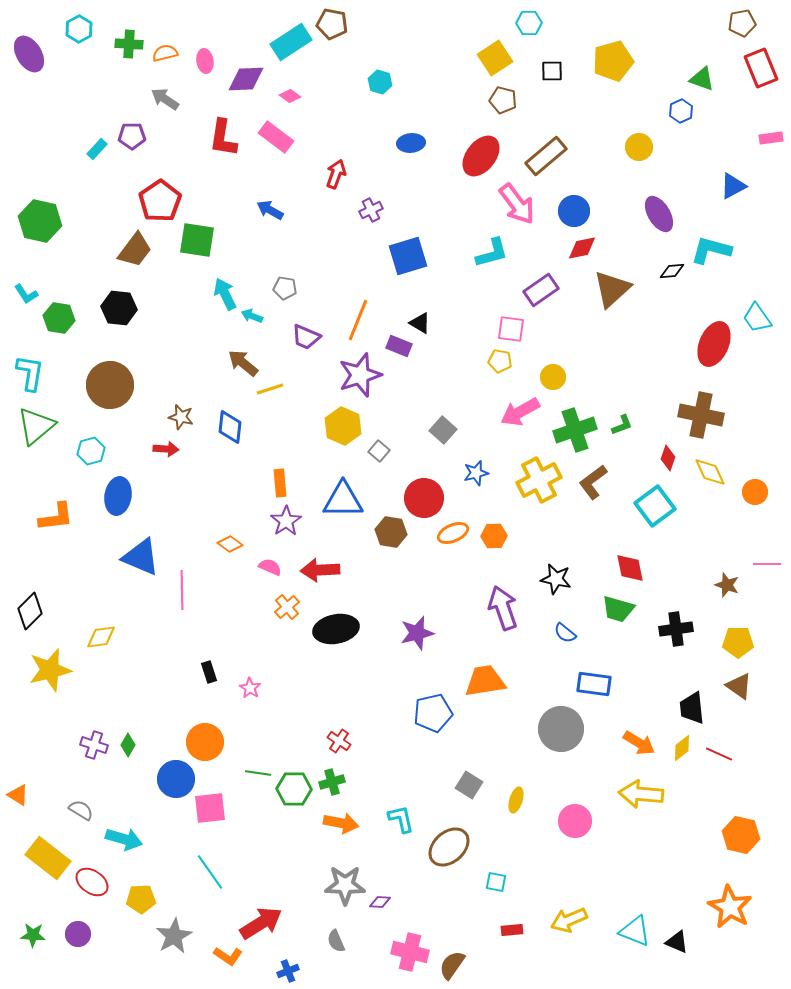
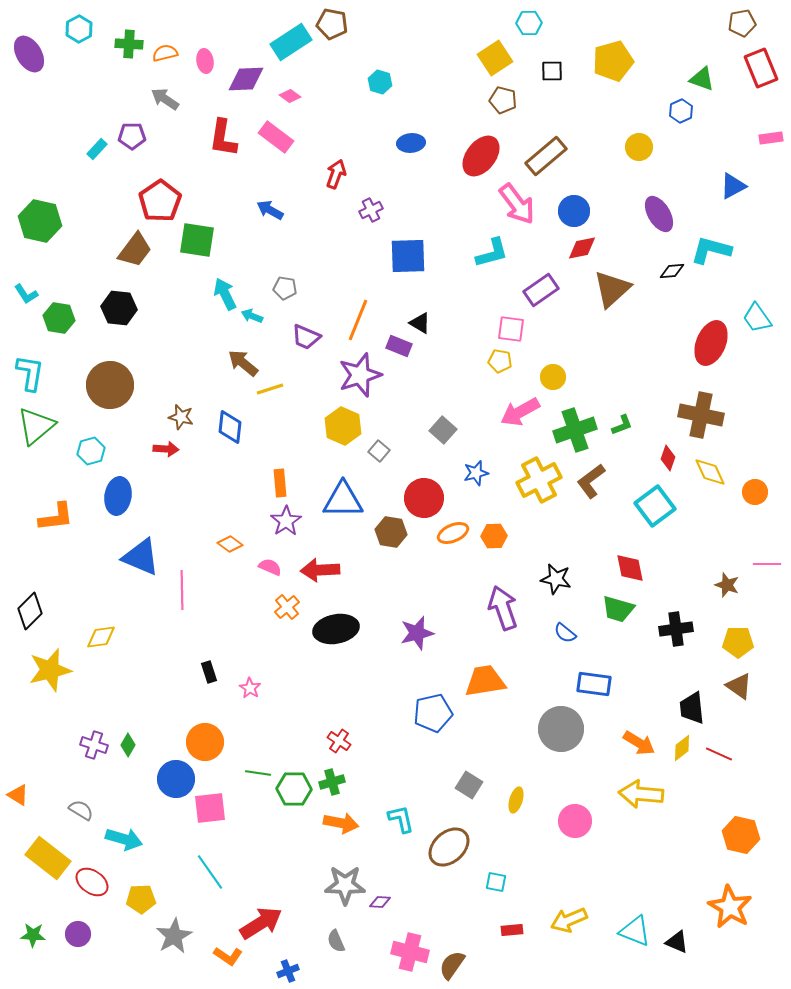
blue square at (408, 256): rotated 15 degrees clockwise
red ellipse at (714, 344): moved 3 px left, 1 px up
brown L-shape at (593, 482): moved 2 px left, 1 px up
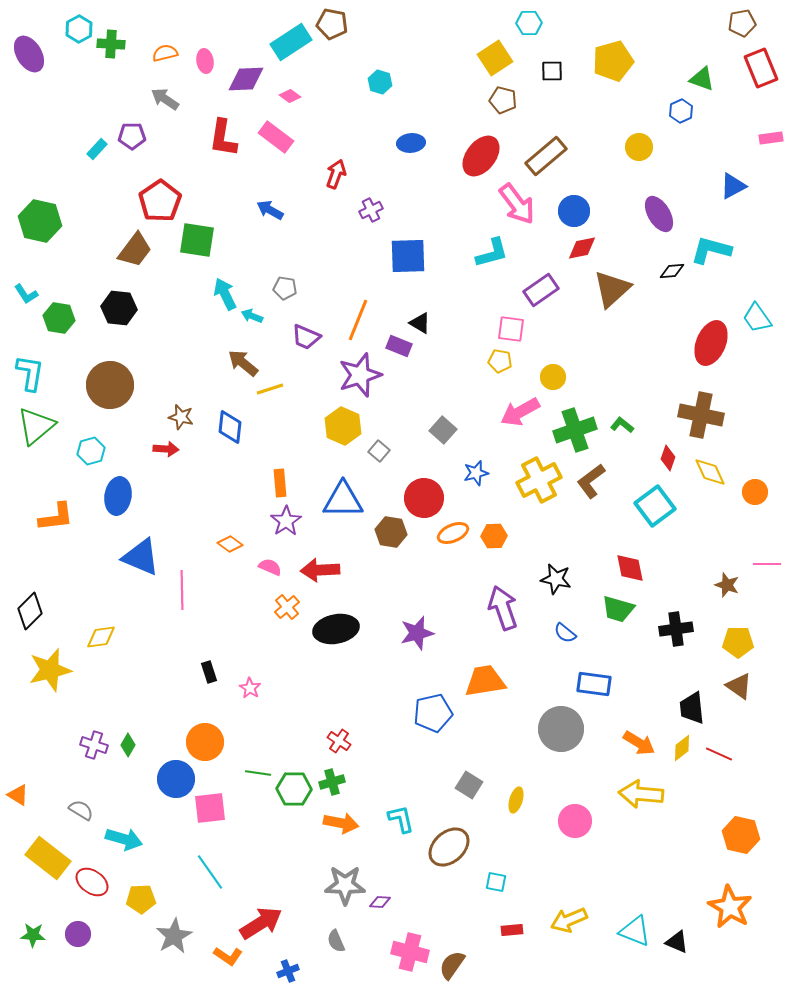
green cross at (129, 44): moved 18 px left
green L-shape at (622, 425): rotated 120 degrees counterclockwise
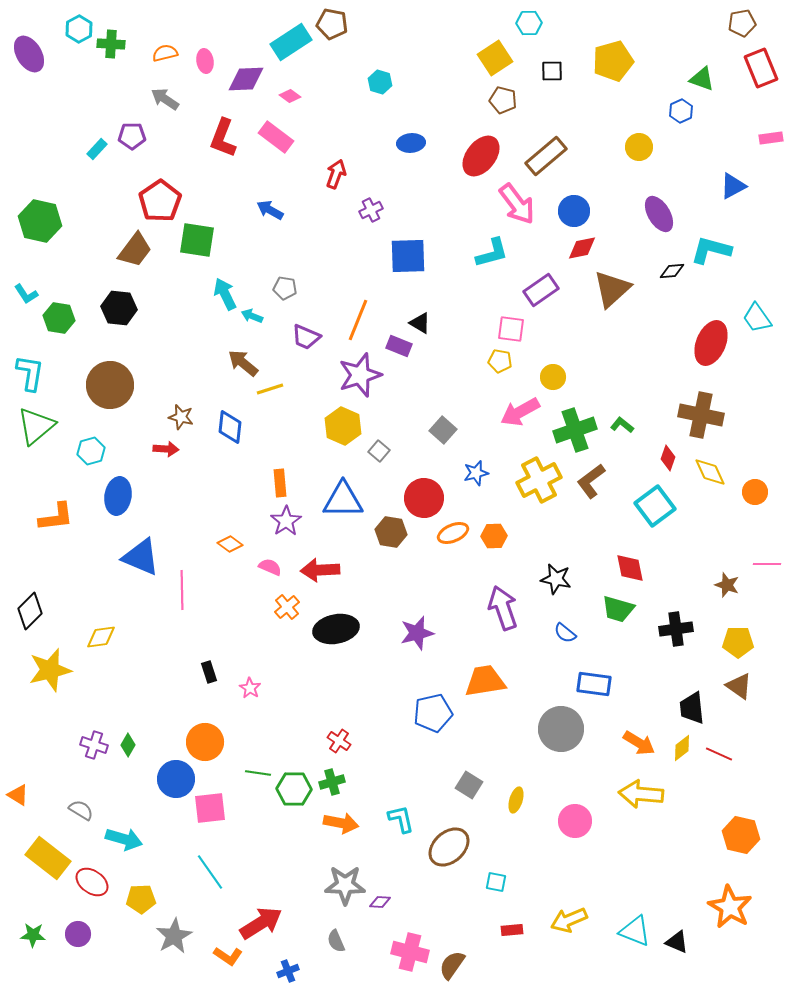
red L-shape at (223, 138): rotated 12 degrees clockwise
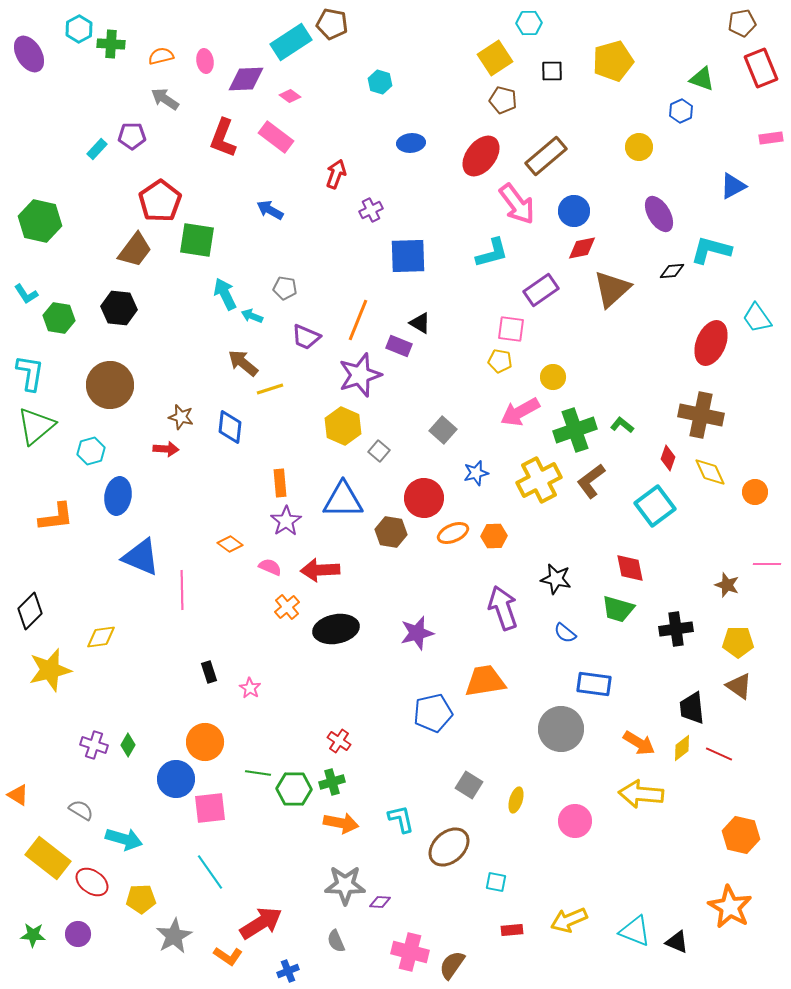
orange semicircle at (165, 53): moved 4 px left, 3 px down
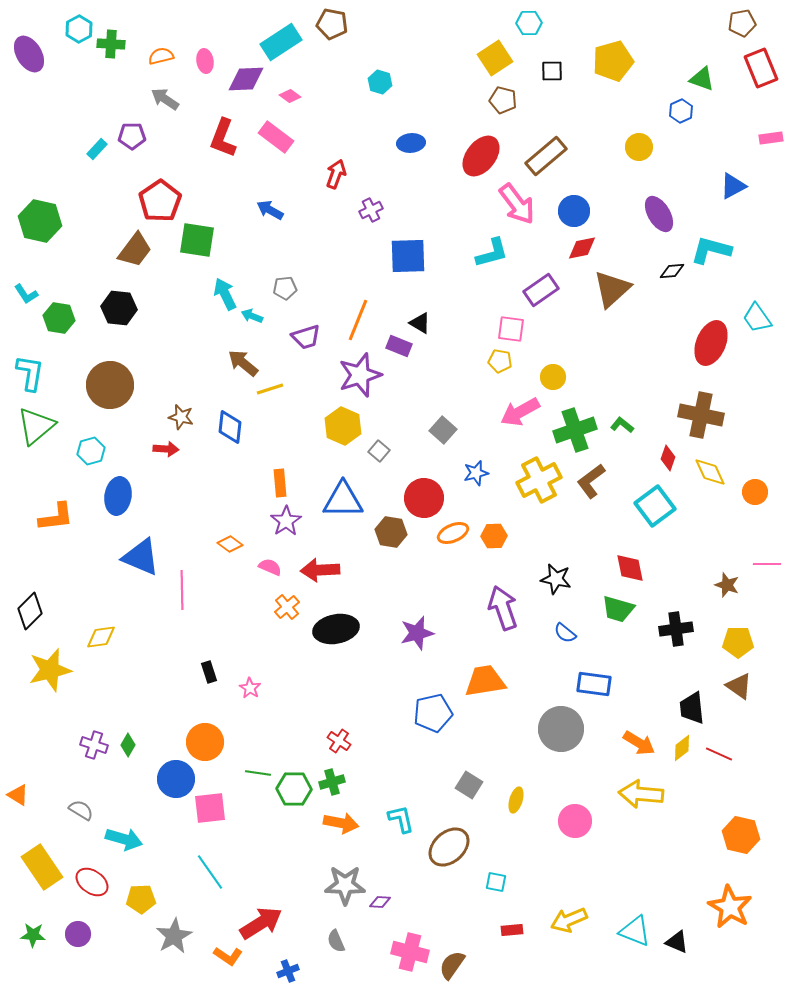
cyan rectangle at (291, 42): moved 10 px left
gray pentagon at (285, 288): rotated 15 degrees counterclockwise
purple trapezoid at (306, 337): rotated 40 degrees counterclockwise
yellow rectangle at (48, 858): moved 6 px left, 9 px down; rotated 18 degrees clockwise
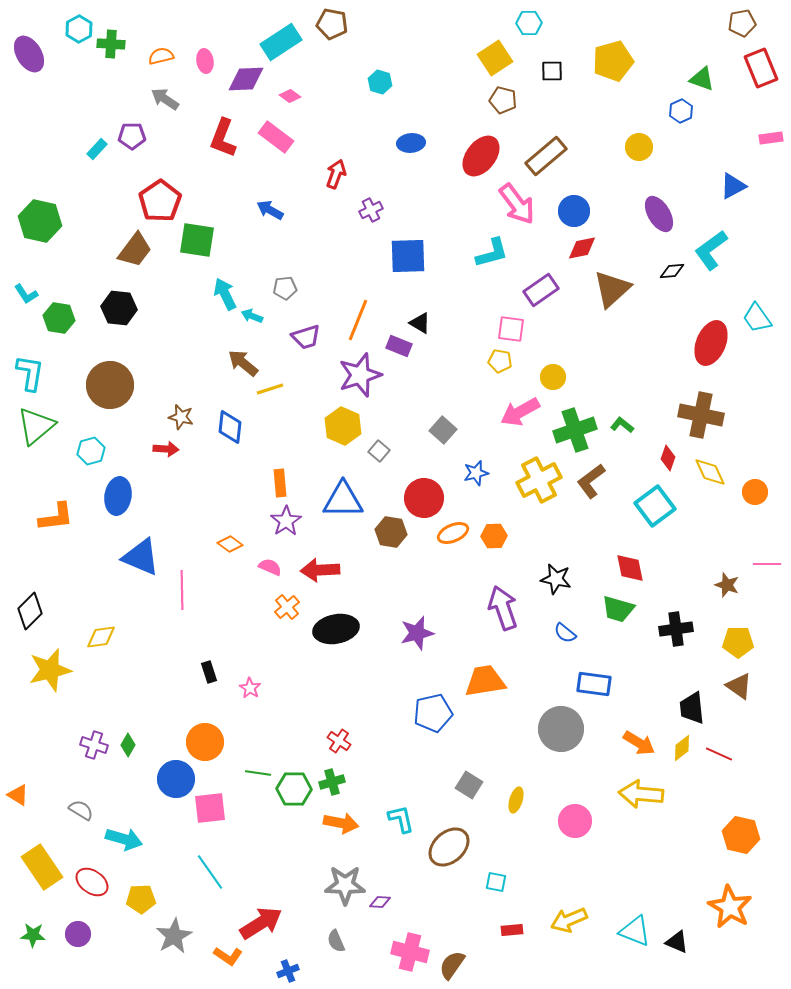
cyan L-shape at (711, 250): rotated 51 degrees counterclockwise
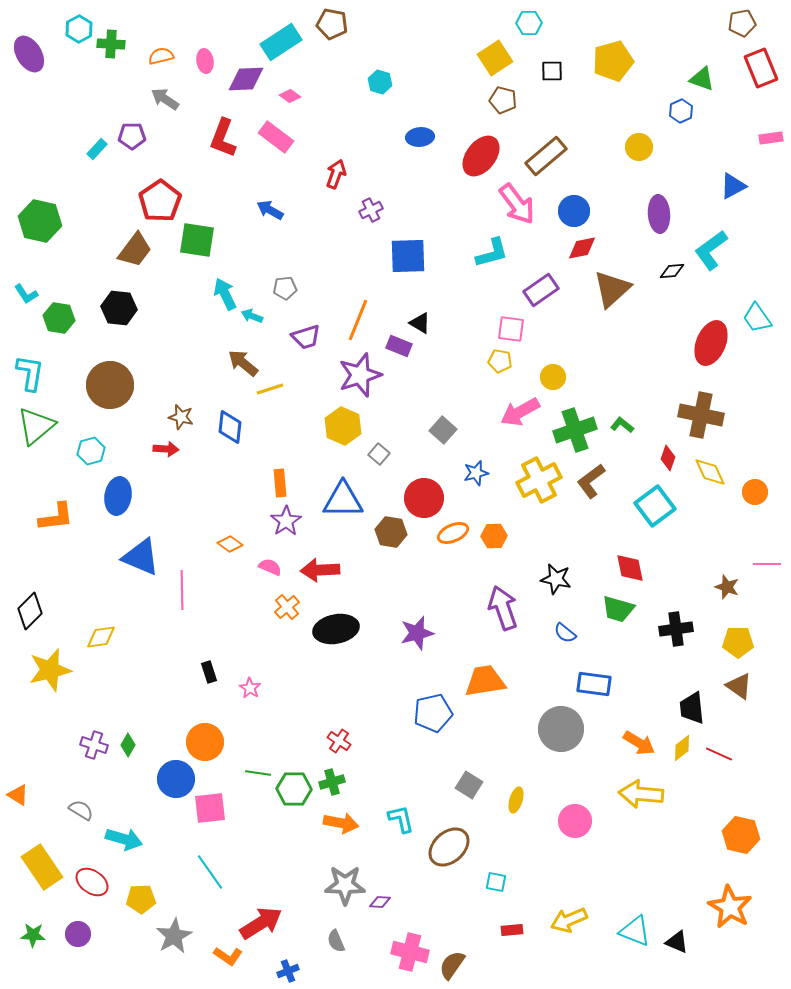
blue ellipse at (411, 143): moved 9 px right, 6 px up
purple ellipse at (659, 214): rotated 27 degrees clockwise
gray square at (379, 451): moved 3 px down
brown star at (727, 585): moved 2 px down
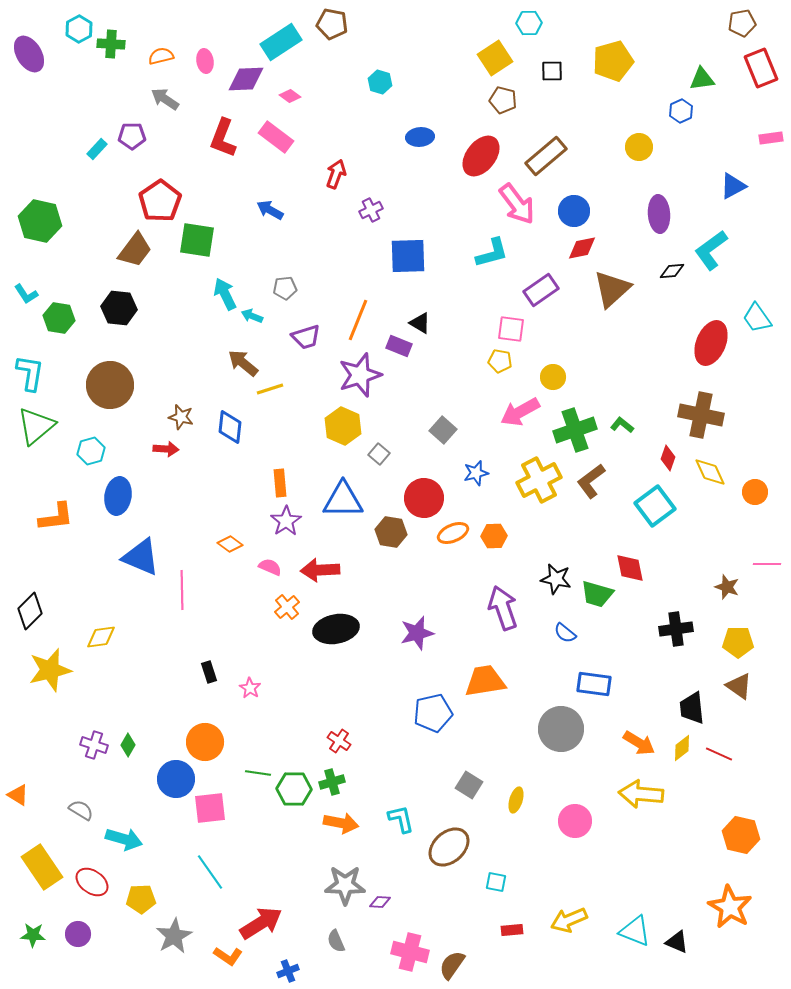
green triangle at (702, 79): rotated 28 degrees counterclockwise
green trapezoid at (618, 609): moved 21 px left, 15 px up
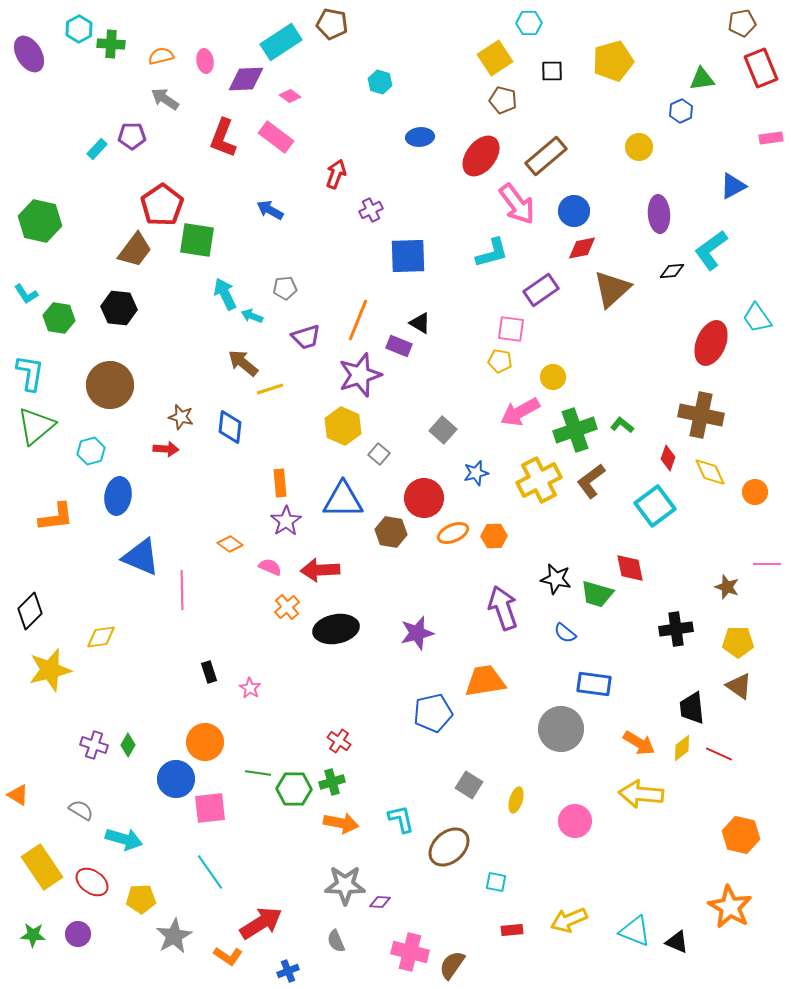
red pentagon at (160, 201): moved 2 px right, 4 px down
